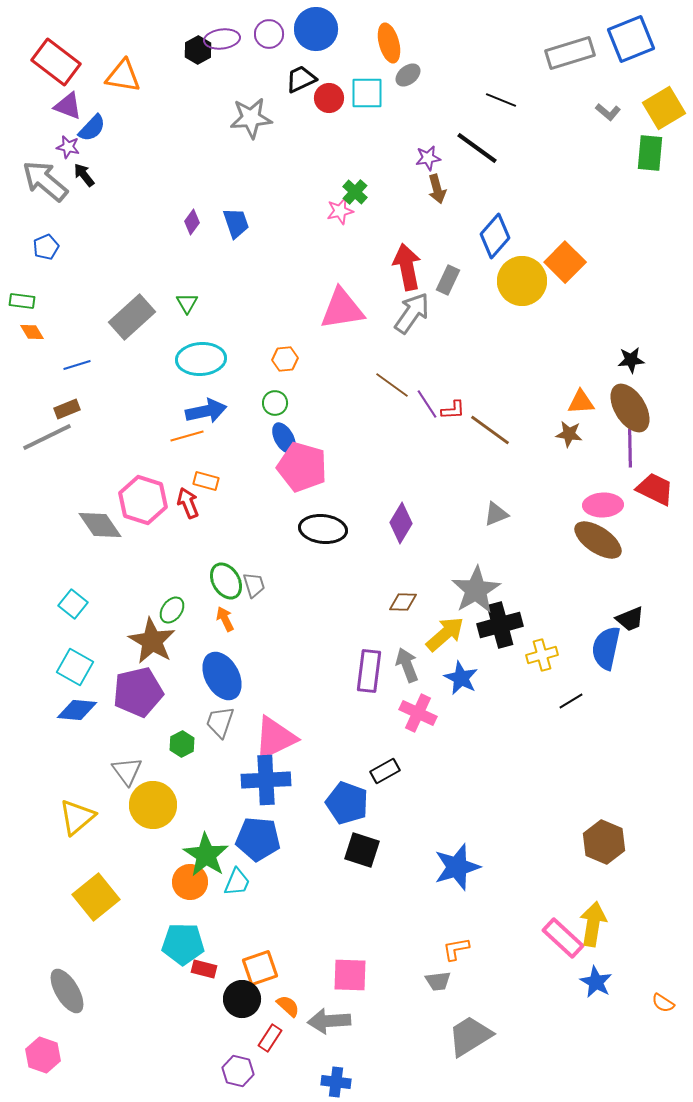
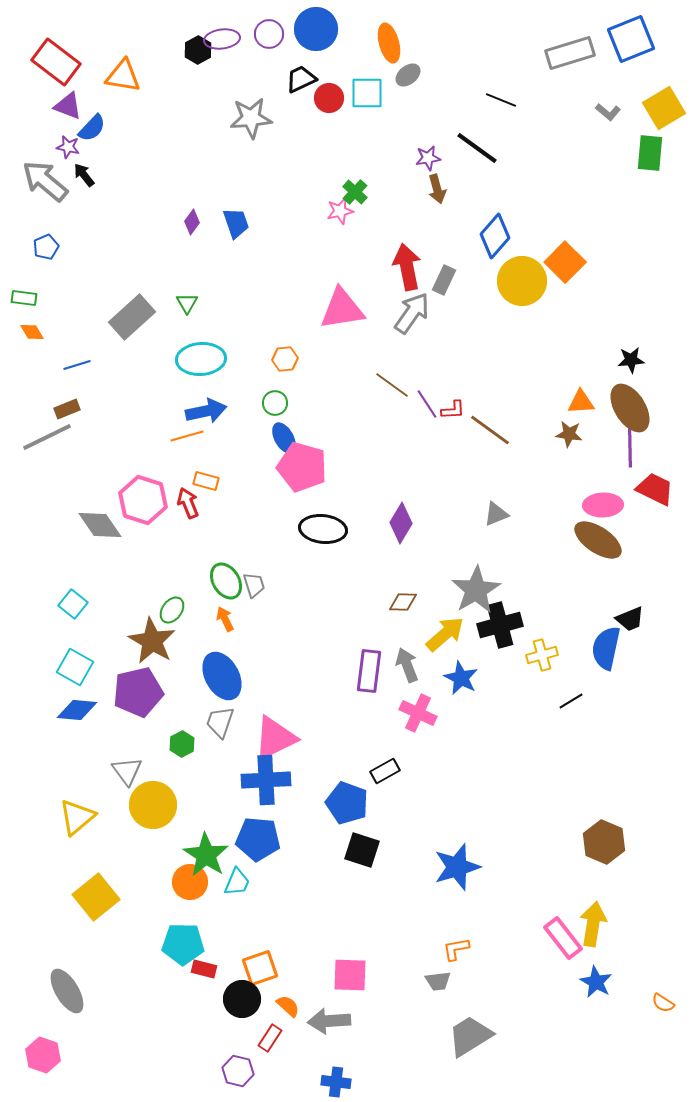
gray rectangle at (448, 280): moved 4 px left
green rectangle at (22, 301): moved 2 px right, 3 px up
pink rectangle at (563, 938): rotated 9 degrees clockwise
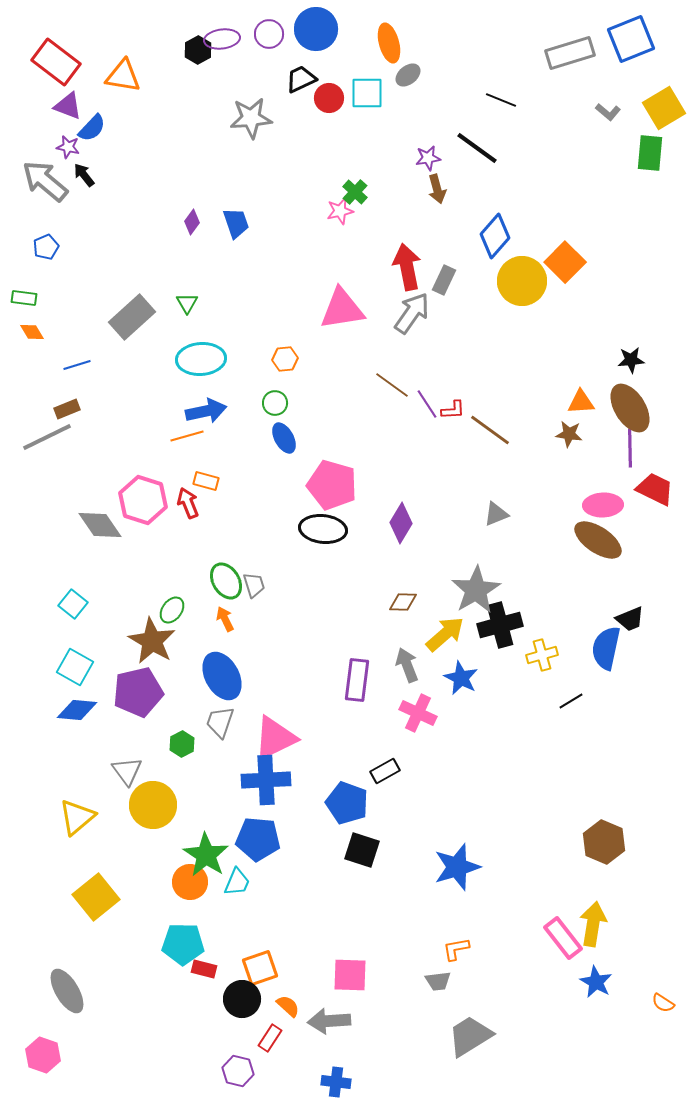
pink pentagon at (302, 467): moved 30 px right, 18 px down
purple rectangle at (369, 671): moved 12 px left, 9 px down
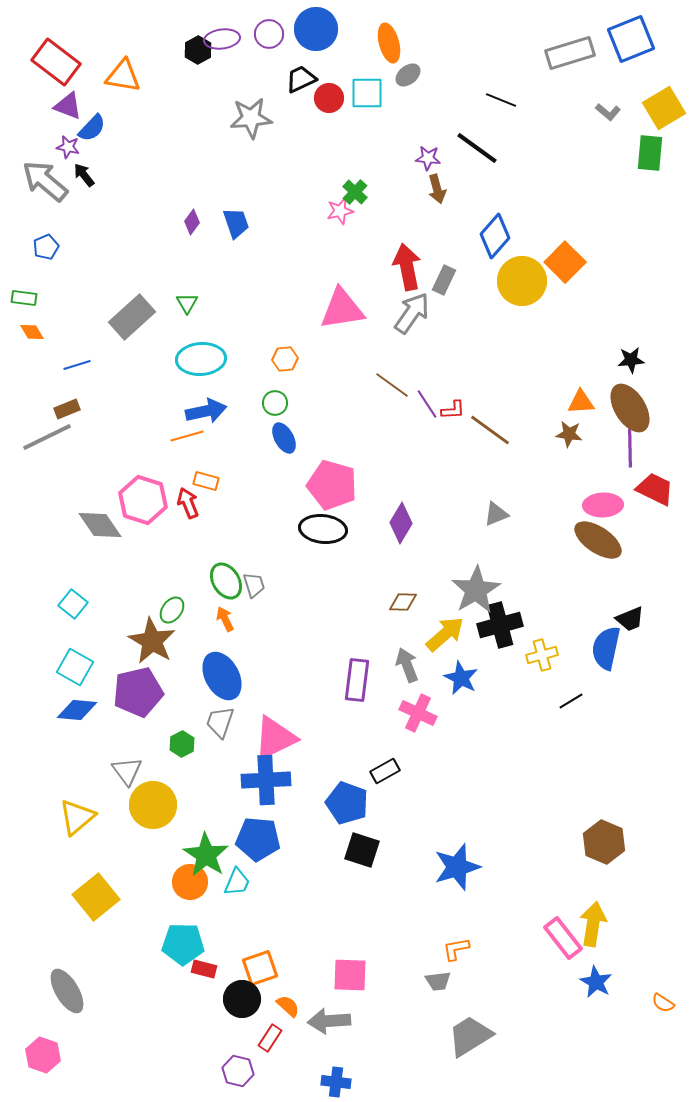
purple star at (428, 158): rotated 15 degrees clockwise
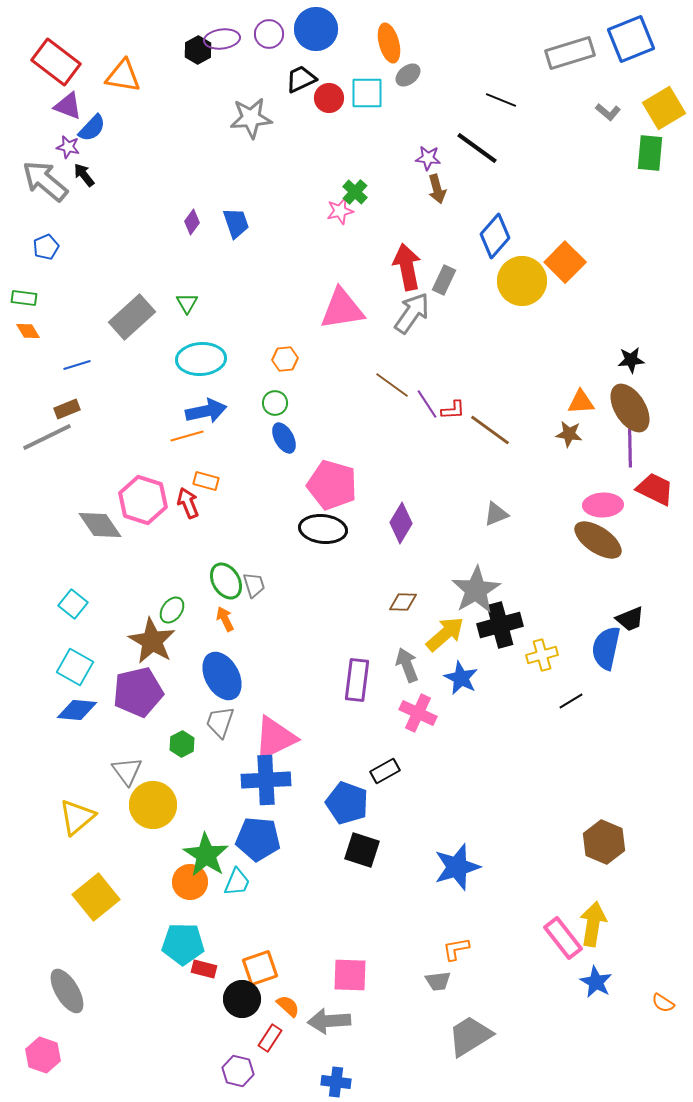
orange diamond at (32, 332): moved 4 px left, 1 px up
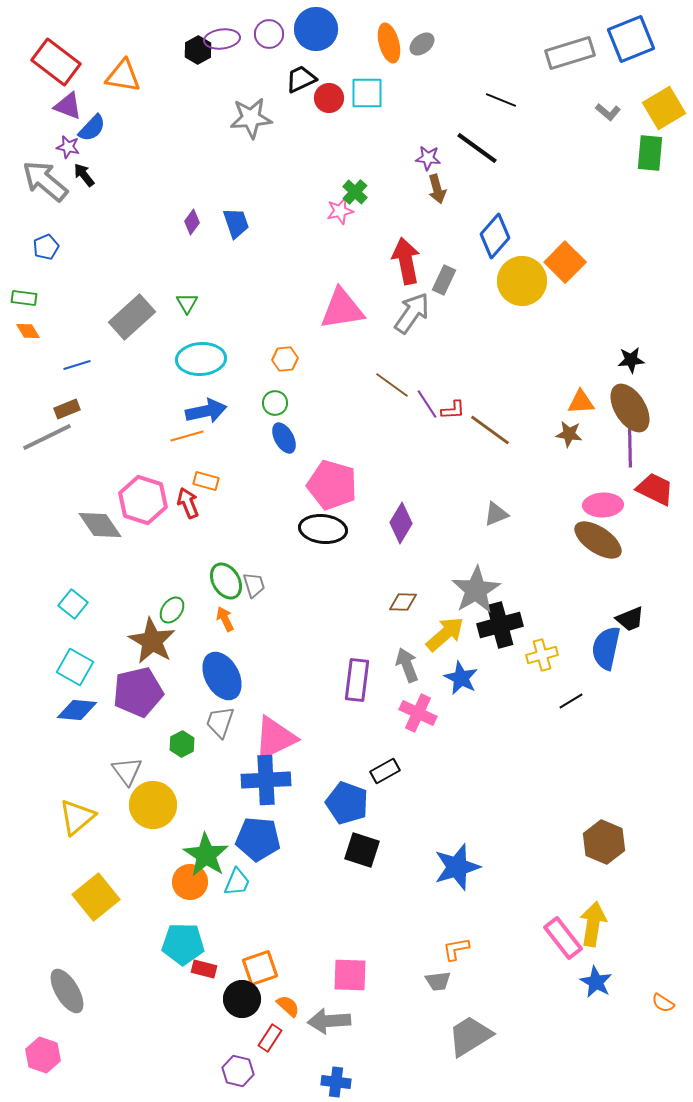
gray ellipse at (408, 75): moved 14 px right, 31 px up
red arrow at (407, 267): moved 1 px left, 6 px up
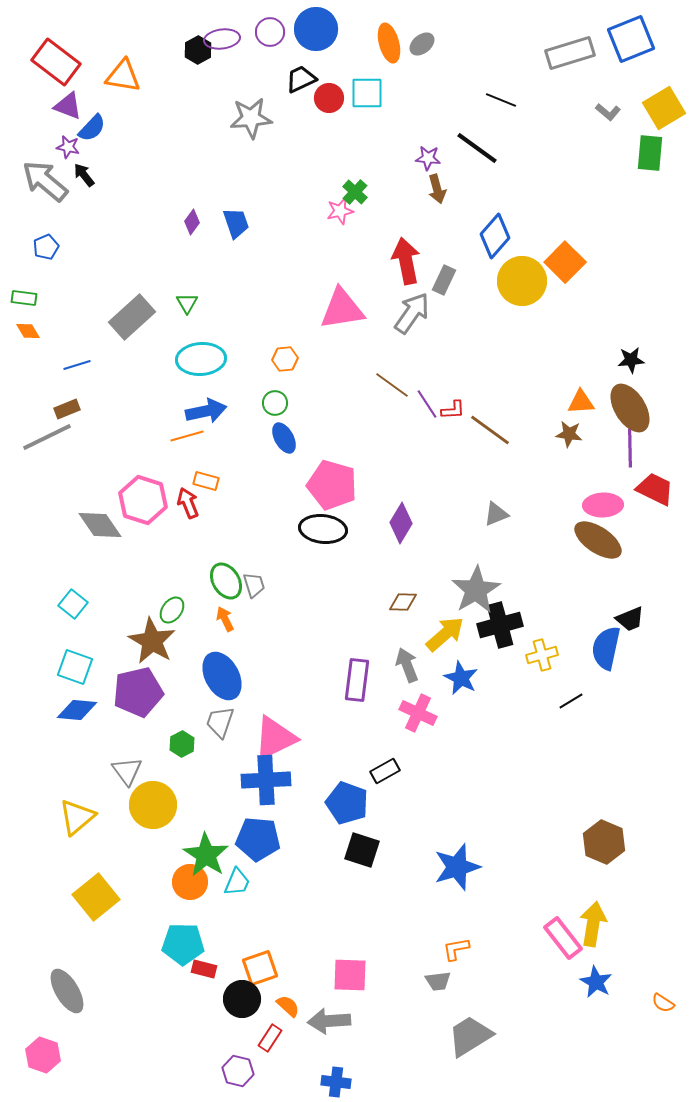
purple circle at (269, 34): moved 1 px right, 2 px up
cyan square at (75, 667): rotated 9 degrees counterclockwise
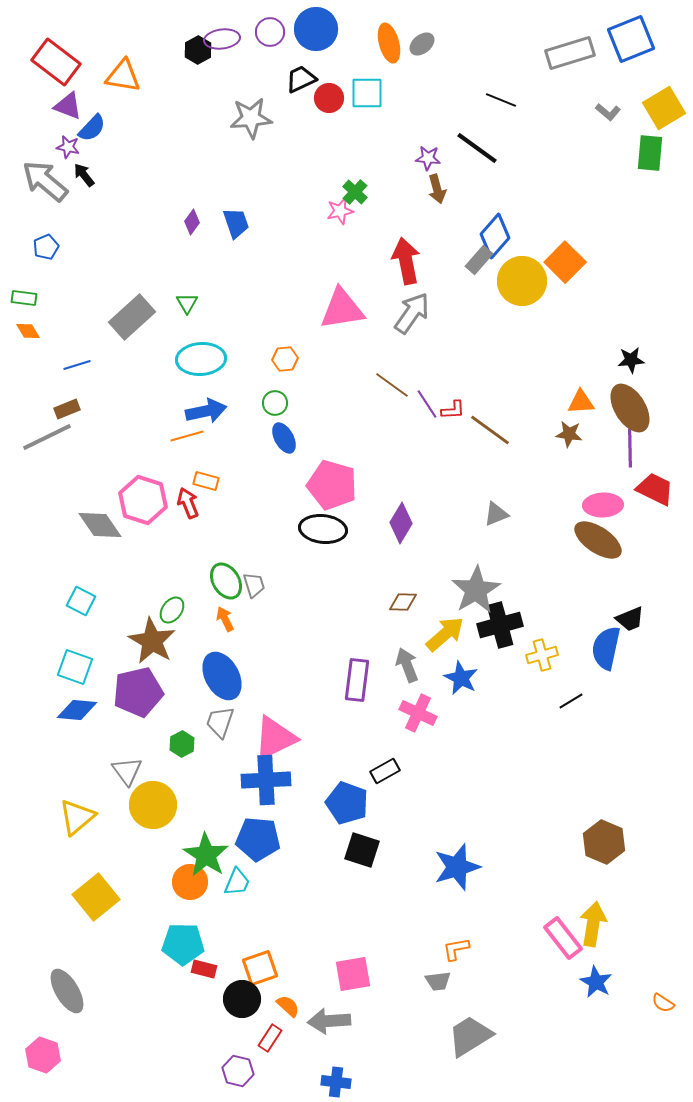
gray rectangle at (444, 280): moved 35 px right, 20 px up; rotated 16 degrees clockwise
cyan square at (73, 604): moved 8 px right, 3 px up; rotated 12 degrees counterclockwise
pink square at (350, 975): moved 3 px right, 1 px up; rotated 12 degrees counterclockwise
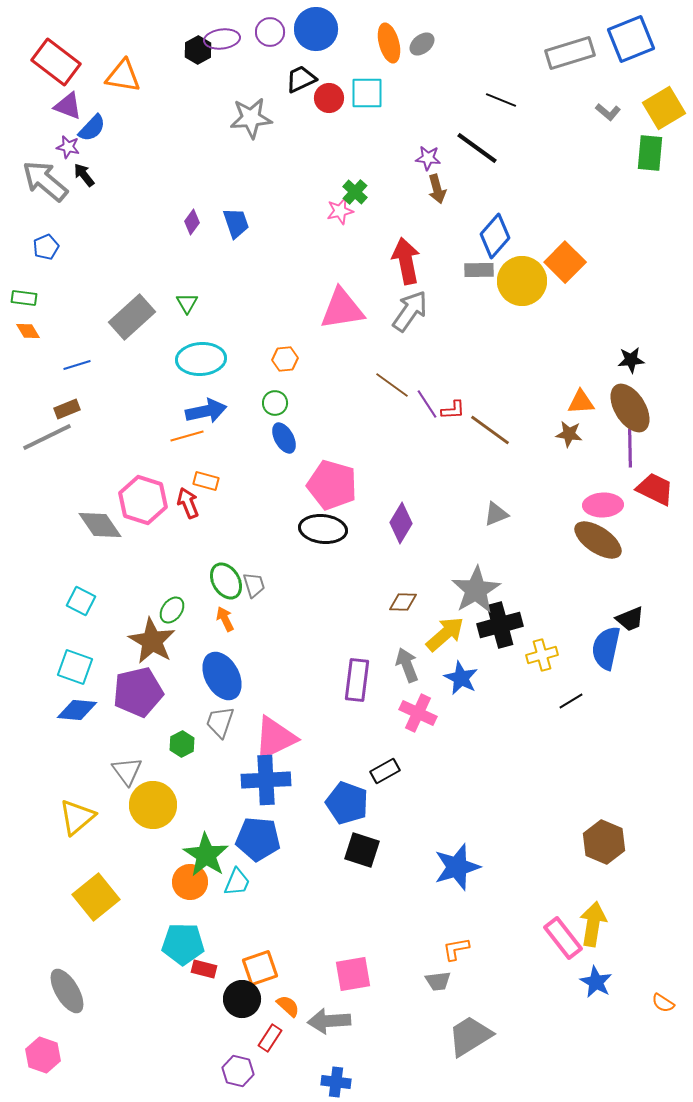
gray rectangle at (479, 260): moved 10 px down; rotated 48 degrees clockwise
gray arrow at (412, 313): moved 2 px left, 2 px up
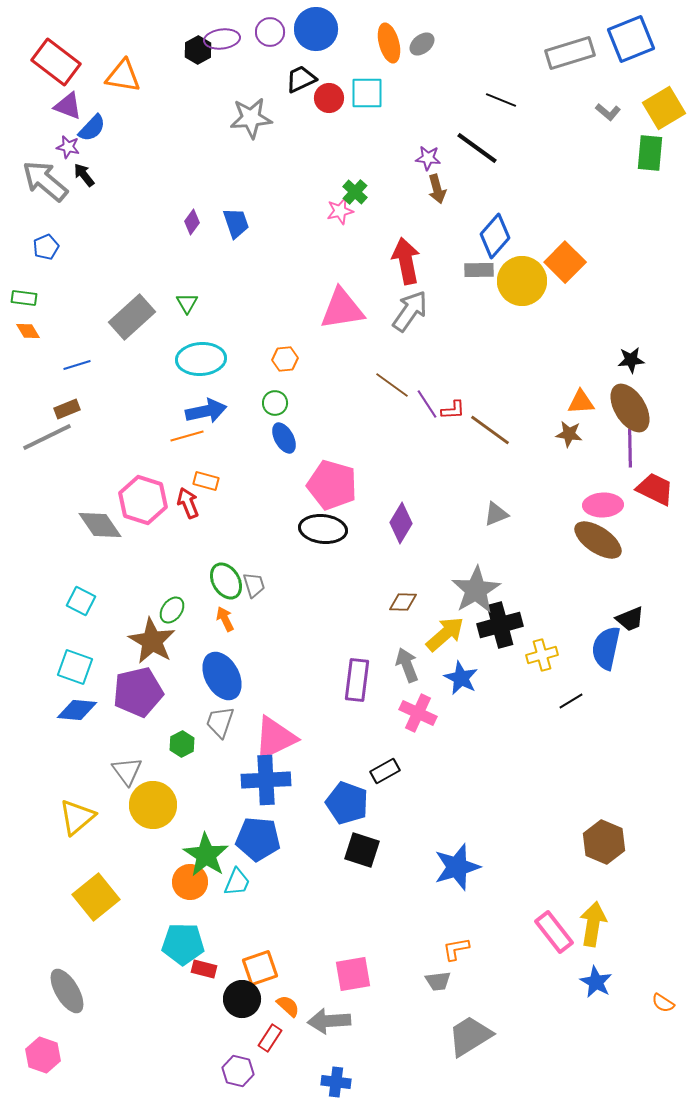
pink rectangle at (563, 938): moved 9 px left, 6 px up
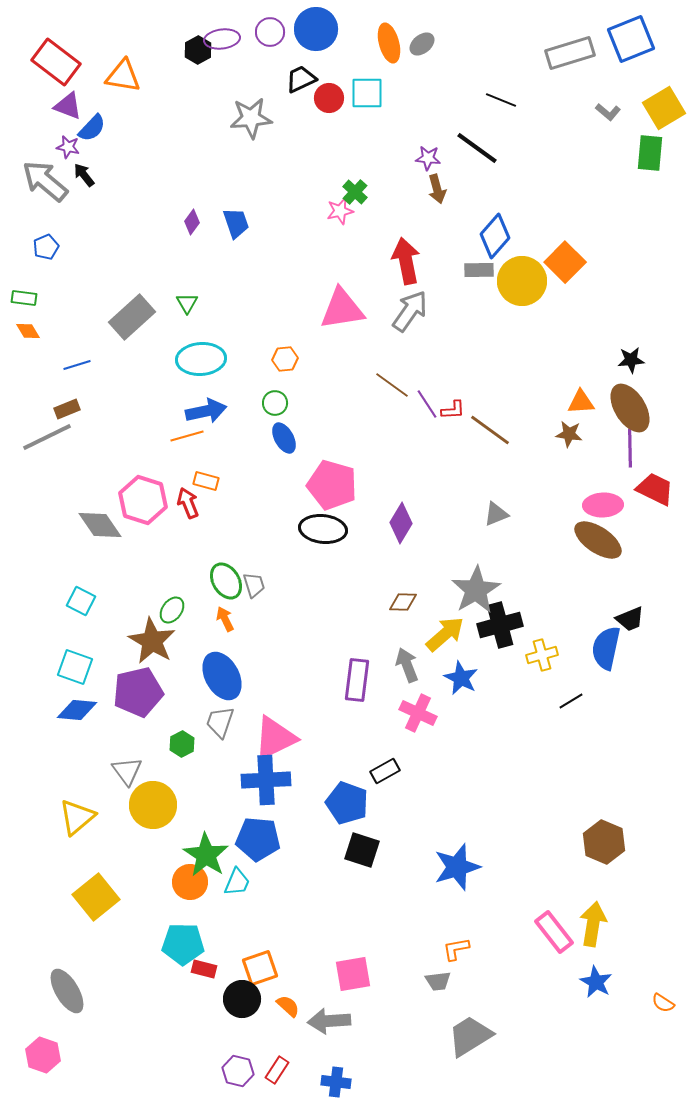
red rectangle at (270, 1038): moved 7 px right, 32 px down
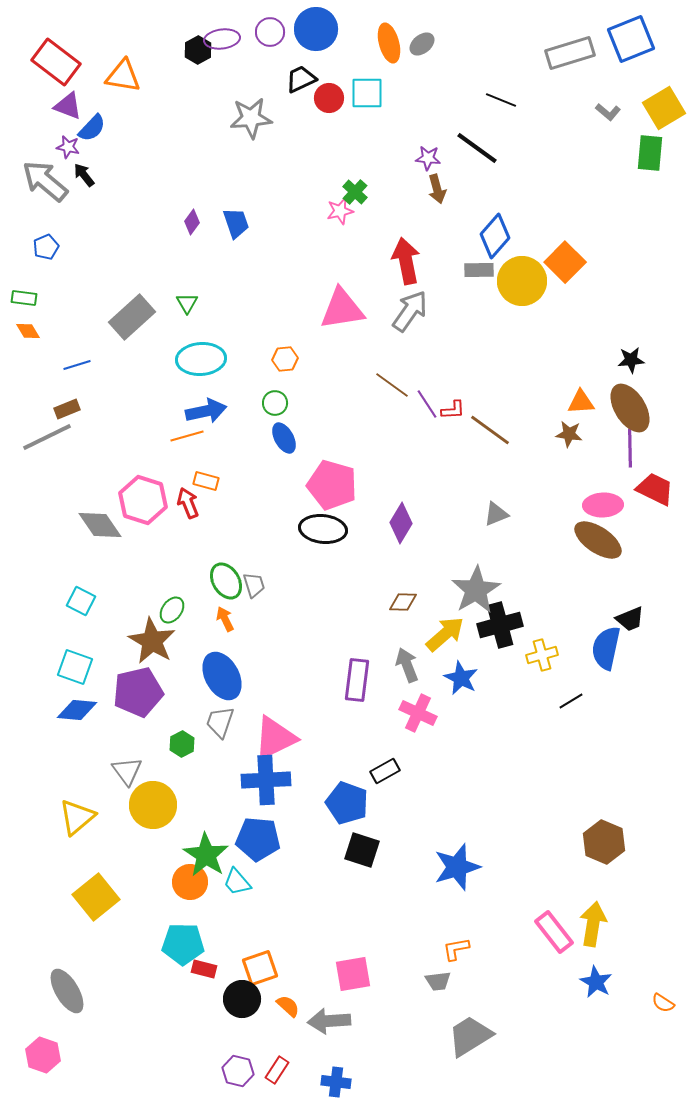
cyan trapezoid at (237, 882): rotated 116 degrees clockwise
